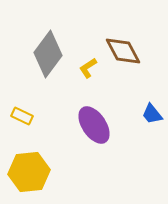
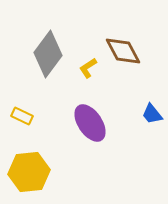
purple ellipse: moved 4 px left, 2 px up
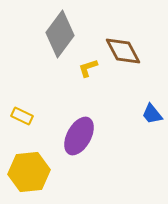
gray diamond: moved 12 px right, 20 px up
yellow L-shape: rotated 15 degrees clockwise
purple ellipse: moved 11 px left, 13 px down; rotated 63 degrees clockwise
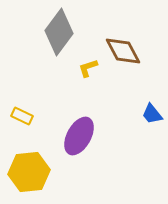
gray diamond: moved 1 px left, 2 px up
